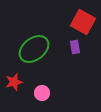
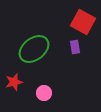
pink circle: moved 2 px right
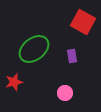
purple rectangle: moved 3 px left, 9 px down
pink circle: moved 21 px right
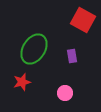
red square: moved 2 px up
green ellipse: rotated 20 degrees counterclockwise
red star: moved 8 px right
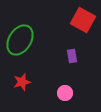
green ellipse: moved 14 px left, 9 px up
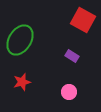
purple rectangle: rotated 48 degrees counterclockwise
pink circle: moved 4 px right, 1 px up
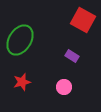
pink circle: moved 5 px left, 5 px up
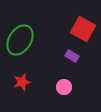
red square: moved 9 px down
